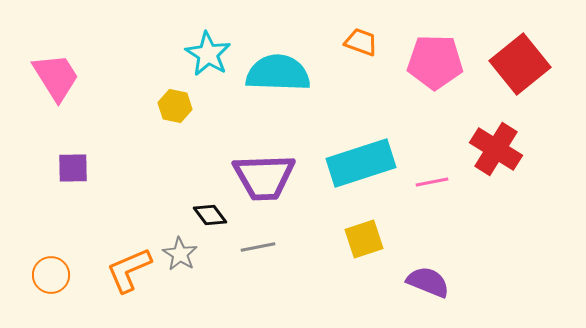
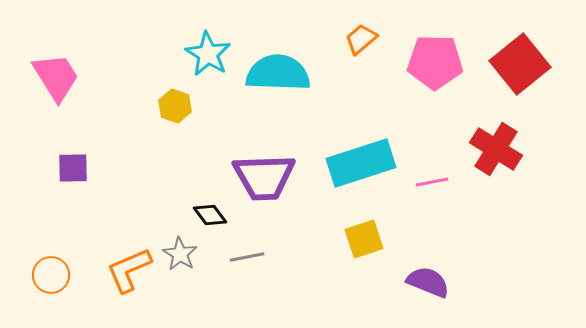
orange trapezoid: moved 3 px up; rotated 60 degrees counterclockwise
yellow hexagon: rotated 8 degrees clockwise
gray line: moved 11 px left, 10 px down
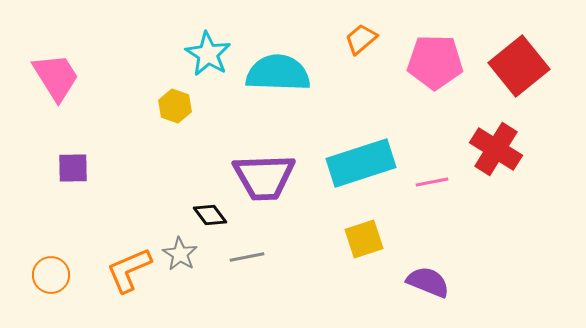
red square: moved 1 px left, 2 px down
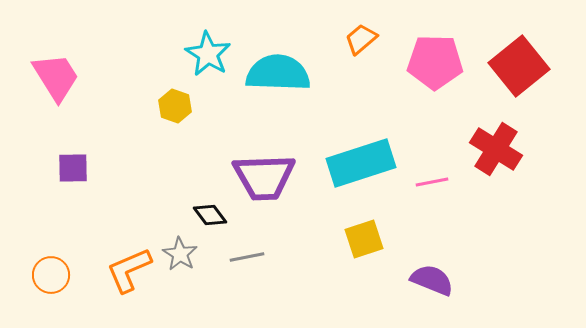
purple semicircle: moved 4 px right, 2 px up
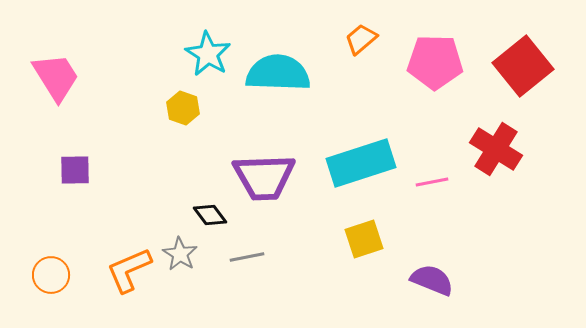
red square: moved 4 px right
yellow hexagon: moved 8 px right, 2 px down
purple square: moved 2 px right, 2 px down
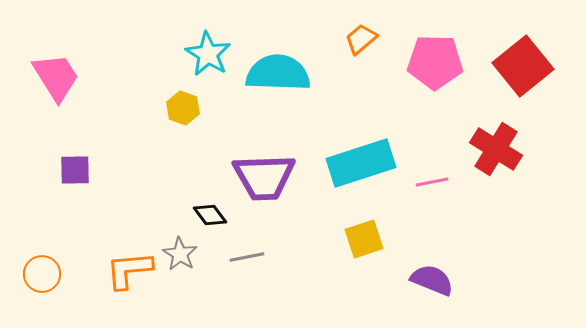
orange L-shape: rotated 18 degrees clockwise
orange circle: moved 9 px left, 1 px up
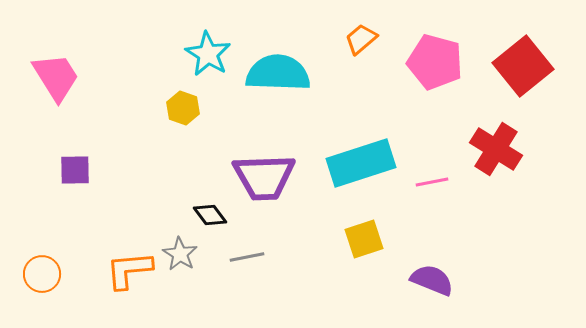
pink pentagon: rotated 14 degrees clockwise
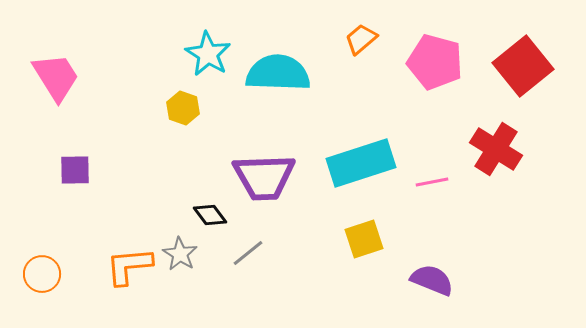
gray line: moved 1 px right, 4 px up; rotated 28 degrees counterclockwise
orange L-shape: moved 4 px up
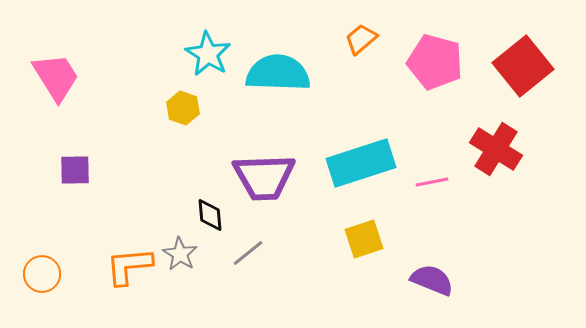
black diamond: rotated 32 degrees clockwise
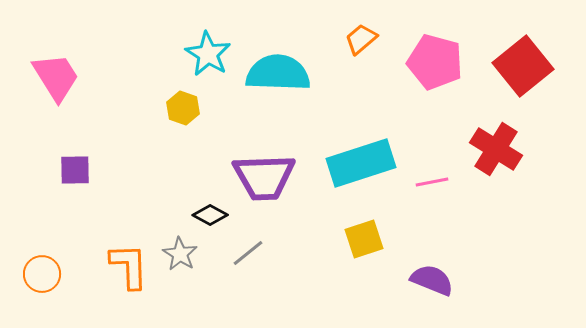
black diamond: rotated 56 degrees counterclockwise
orange L-shape: rotated 93 degrees clockwise
